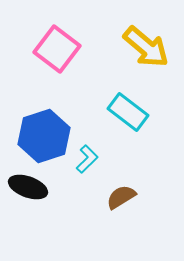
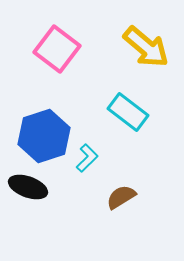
cyan L-shape: moved 1 px up
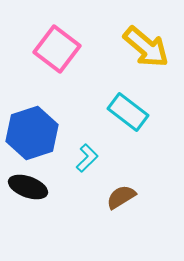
blue hexagon: moved 12 px left, 3 px up
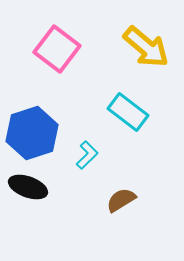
cyan L-shape: moved 3 px up
brown semicircle: moved 3 px down
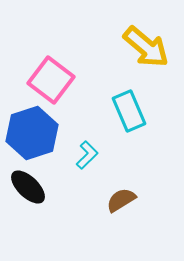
pink square: moved 6 px left, 31 px down
cyan rectangle: moved 1 px right, 1 px up; rotated 30 degrees clockwise
black ellipse: rotated 24 degrees clockwise
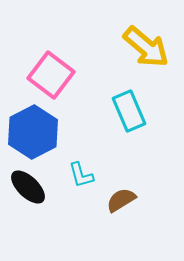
pink square: moved 5 px up
blue hexagon: moved 1 px right, 1 px up; rotated 9 degrees counterclockwise
cyan L-shape: moved 6 px left, 20 px down; rotated 120 degrees clockwise
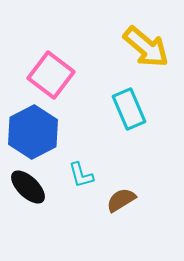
cyan rectangle: moved 2 px up
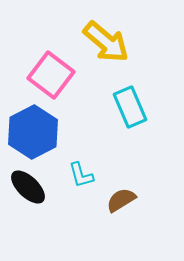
yellow arrow: moved 40 px left, 5 px up
cyan rectangle: moved 1 px right, 2 px up
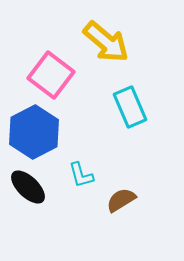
blue hexagon: moved 1 px right
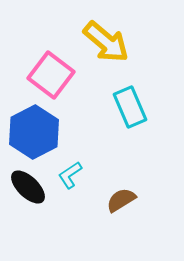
cyan L-shape: moved 11 px left; rotated 72 degrees clockwise
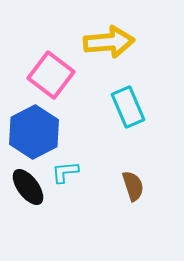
yellow arrow: moved 3 px right; rotated 45 degrees counterclockwise
cyan rectangle: moved 2 px left
cyan L-shape: moved 5 px left, 3 px up; rotated 28 degrees clockwise
black ellipse: rotated 9 degrees clockwise
brown semicircle: moved 12 px right, 14 px up; rotated 104 degrees clockwise
